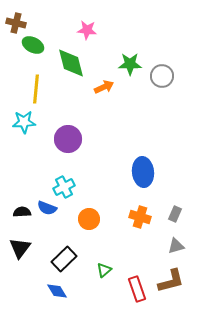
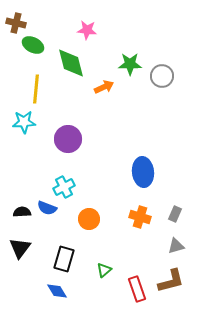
black rectangle: rotated 30 degrees counterclockwise
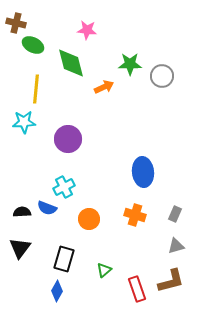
orange cross: moved 5 px left, 2 px up
blue diamond: rotated 60 degrees clockwise
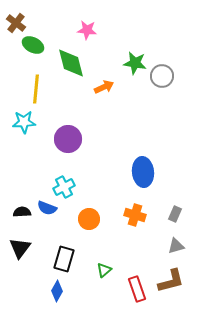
brown cross: rotated 24 degrees clockwise
green star: moved 5 px right, 1 px up; rotated 10 degrees clockwise
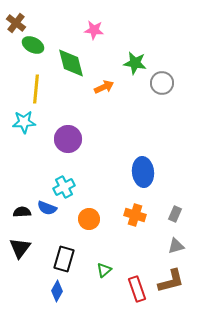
pink star: moved 7 px right
gray circle: moved 7 px down
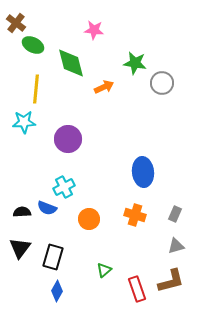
black rectangle: moved 11 px left, 2 px up
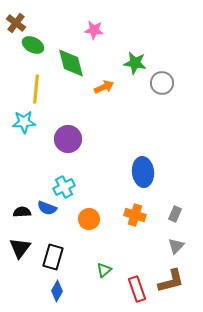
gray triangle: rotated 30 degrees counterclockwise
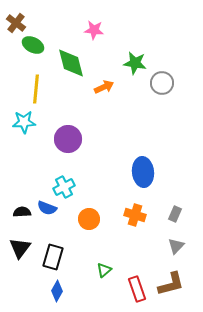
brown L-shape: moved 3 px down
